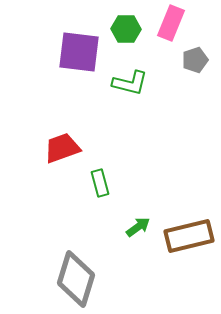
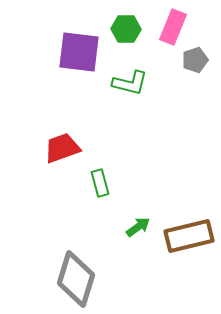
pink rectangle: moved 2 px right, 4 px down
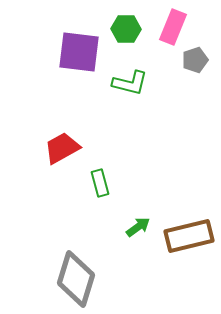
red trapezoid: rotated 9 degrees counterclockwise
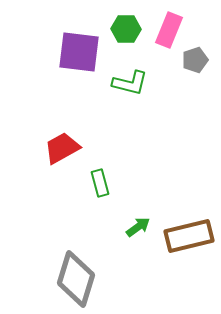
pink rectangle: moved 4 px left, 3 px down
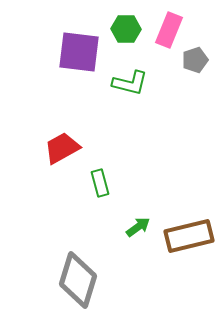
gray diamond: moved 2 px right, 1 px down
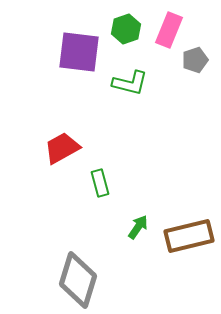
green hexagon: rotated 20 degrees counterclockwise
green arrow: rotated 20 degrees counterclockwise
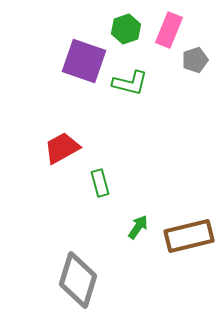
purple square: moved 5 px right, 9 px down; rotated 12 degrees clockwise
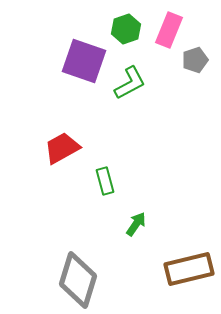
green L-shape: rotated 42 degrees counterclockwise
green rectangle: moved 5 px right, 2 px up
green arrow: moved 2 px left, 3 px up
brown rectangle: moved 33 px down
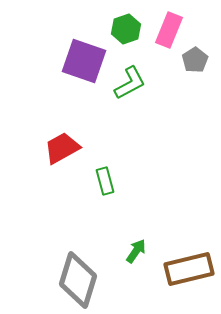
gray pentagon: rotated 15 degrees counterclockwise
green arrow: moved 27 px down
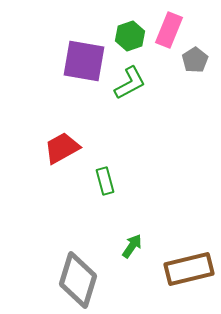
green hexagon: moved 4 px right, 7 px down
purple square: rotated 9 degrees counterclockwise
green arrow: moved 4 px left, 5 px up
